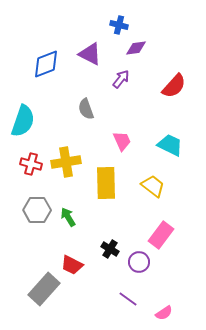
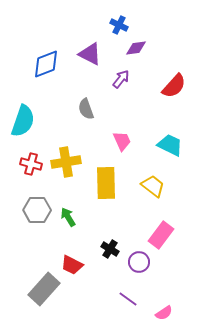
blue cross: rotated 12 degrees clockwise
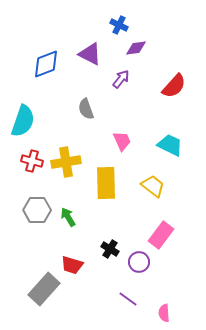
red cross: moved 1 px right, 3 px up
red trapezoid: rotated 10 degrees counterclockwise
pink semicircle: rotated 120 degrees clockwise
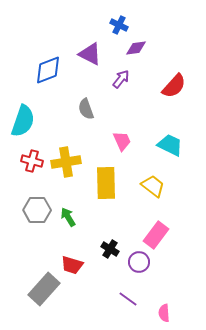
blue diamond: moved 2 px right, 6 px down
pink rectangle: moved 5 px left
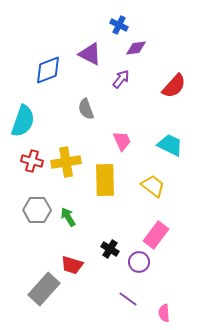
yellow rectangle: moved 1 px left, 3 px up
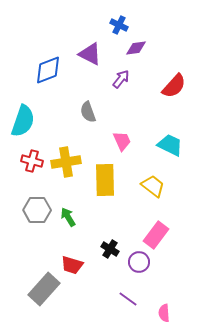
gray semicircle: moved 2 px right, 3 px down
